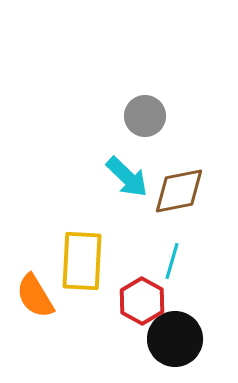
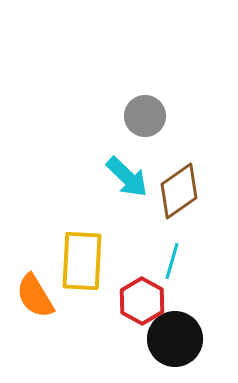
brown diamond: rotated 24 degrees counterclockwise
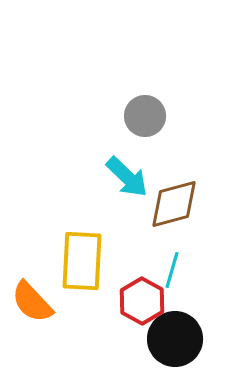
brown diamond: moved 5 px left, 13 px down; rotated 20 degrees clockwise
cyan line: moved 9 px down
orange semicircle: moved 3 px left, 6 px down; rotated 12 degrees counterclockwise
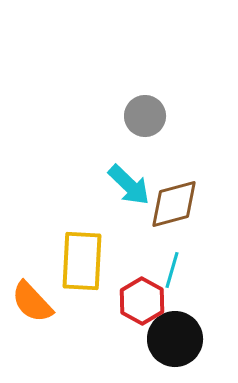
cyan arrow: moved 2 px right, 8 px down
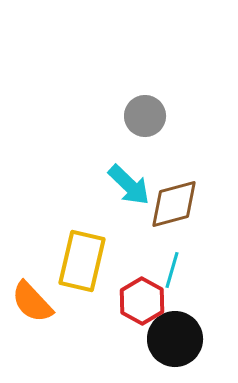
yellow rectangle: rotated 10 degrees clockwise
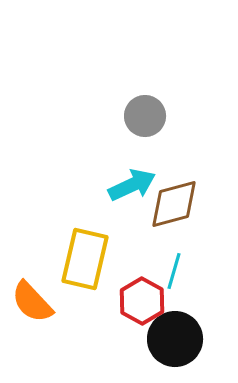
cyan arrow: moved 3 px right; rotated 69 degrees counterclockwise
yellow rectangle: moved 3 px right, 2 px up
cyan line: moved 2 px right, 1 px down
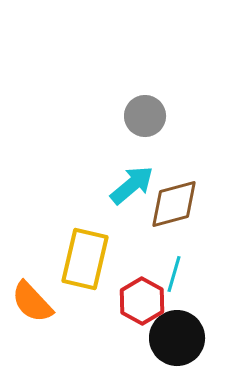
cyan arrow: rotated 15 degrees counterclockwise
cyan line: moved 3 px down
black circle: moved 2 px right, 1 px up
